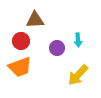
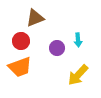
brown triangle: moved 2 px up; rotated 18 degrees counterclockwise
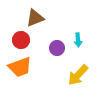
red circle: moved 1 px up
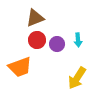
red circle: moved 16 px right
purple circle: moved 4 px up
yellow arrow: moved 1 px left, 3 px down; rotated 10 degrees counterclockwise
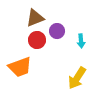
cyan arrow: moved 3 px right, 1 px down
purple circle: moved 13 px up
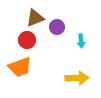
purple circle: moved 4 px up
red circle: moved 10 px left
yellow arrow: rotated 125 degrees counterclockwise
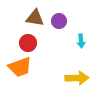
brown triangle: rotated 30 degrees clockwise
purple circle: moved 2 px right, 6 px up
red circle: moved 1 px right, 3 px down
